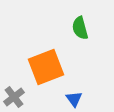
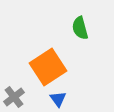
orange square: moved 2 px right; rotated 12 degrees counterclockwise
blue triangle: moved 16 px left
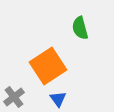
orange square: moved 1 px up
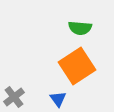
green semicircle: rotated 70 degrees counterclockwise
orange square: moved 29 px right
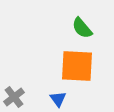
green semicircle: moved 2 px right; rotated 45 degrees clockwise
orange square: rotated 36 degrees clockwise
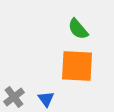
green semicircle: moved 4 px left, 1 px down
blue triangle: moved 12 px left
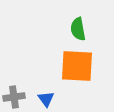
green semicircle: rotated 30 degrees clockwise
gray cross: rotated 30 degrees clockwise
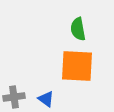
blue triangle: rotated 18 degrees counterclockwise
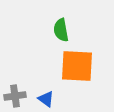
green semicircle: moved 17 px left, 1 px down
gray cross: moved 1 px right, 1 px up
